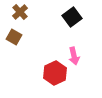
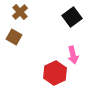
pink arrow: moved 1 px left, 1 px up
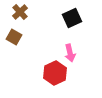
black square: moved 1 px down; rotated 12 degrees clockwise
pink arrow: moved 3 px left, 2 px up
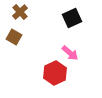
pink arrow: rotated 36 degrees counterclockwise
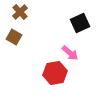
black square: moved 8 px right, 5 px down
red hexagon: rotated 15 degrees clockwise
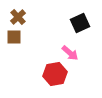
brown cross: moved 2 px left, 5 px down
brown square: rotated 28 degrees counterclockwise
red hexagon: moved 1 px down
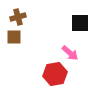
brown cross: rotated 28 degrees clockwise
black square: rotated 24 degrees clockwise
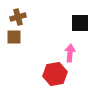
pink arrow: rotated 126 degrees counterclockwise
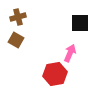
brown square: moved 2 px right, 3 px down; rotated 28 degrees clockwise
pink arrow: rotated 18 degrees clockwise
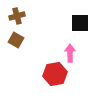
brown cross: moved 1 px left, 1 px up
pink arrow: rotated 24 degrees counterclockwise
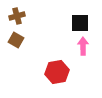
pink arrow: moved 13 px right, 7 px up
red hexagon: moved 2 px right, 2 px up
